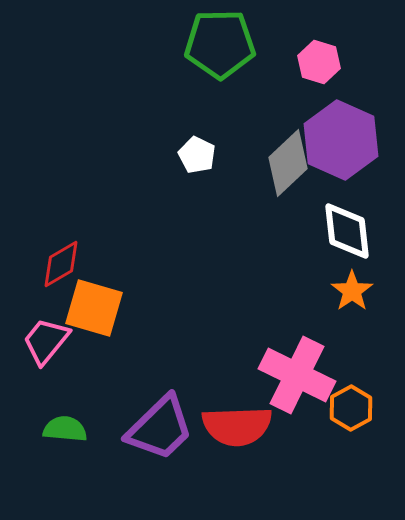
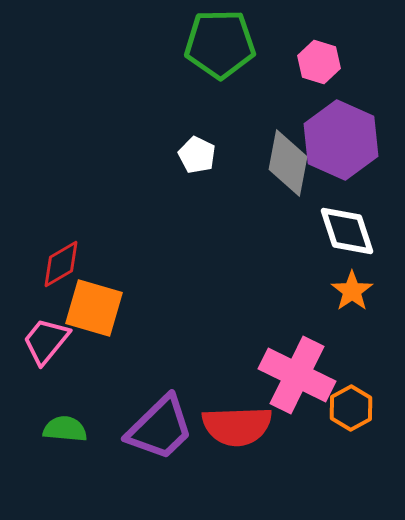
gray diamond: rotated 36 degrees counterclockwise
white diamond: rotated 12 degrees counterclockwise
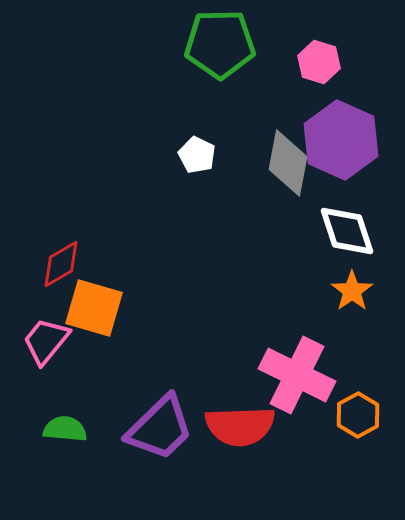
orange hexagon: moved 7 px right, 7 px down
red semicircle: moved 3 px right
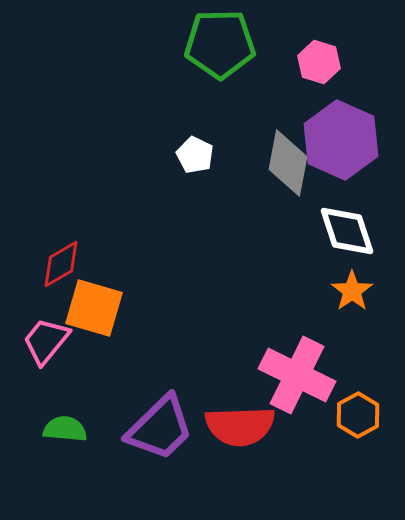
white pentagon: moved 2 px left
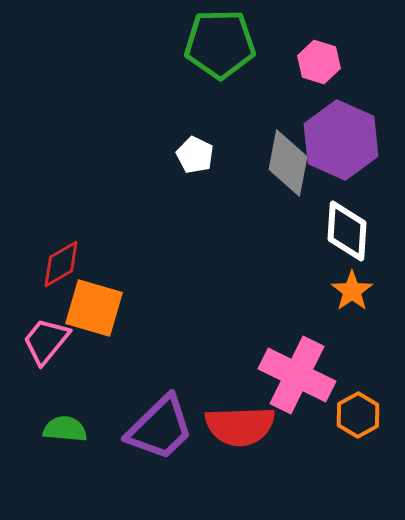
white diamond: rotated 22 degrees clockwise
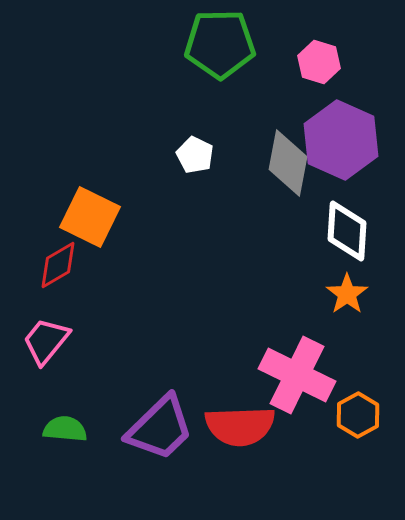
red diamond: moved 3 px left, 1 px down
orange star: moved 5 px left, 3 px down
orange square: moved 4 px left, 91 px up; rotated 10 degrees clockwise
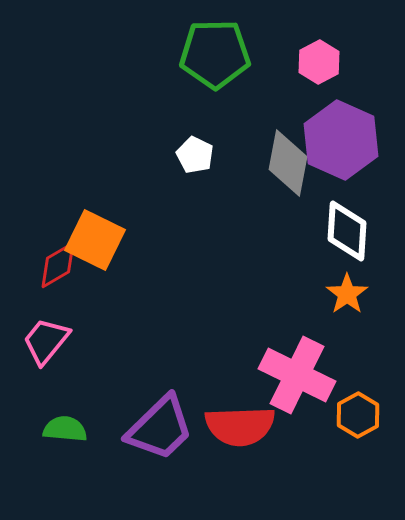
green pentagon: moved 5 px left, 10 px down
pink hexagon: rotated 15 degrees clockwise
orange square: moved 5 px right, 23 px down
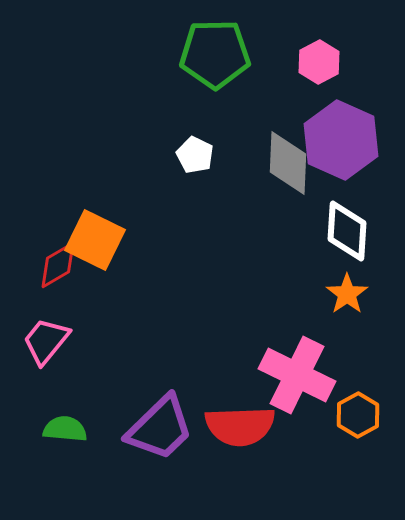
gray diamond: rotated 8 degrees counterclockwise
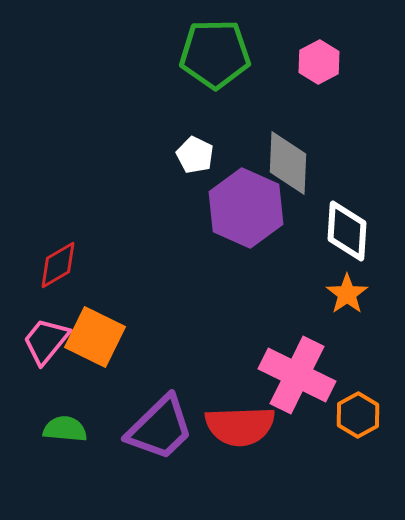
purple hexagon: moved 95 px left, 68 px down
orange square: moved 97 px down
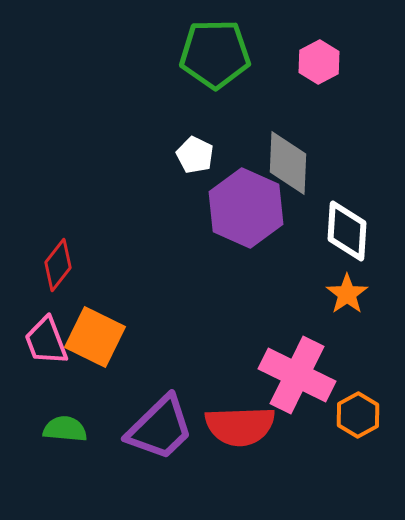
red diamond: rotated 21 degrees counterclockwise
pink trapezoid: rotated 60 degrees counterclockwise
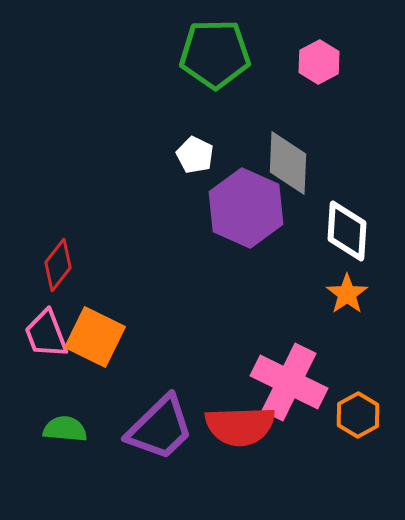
pink trapezoid: moved 7 px up
pink cross: moved 8 px left, 7 px down
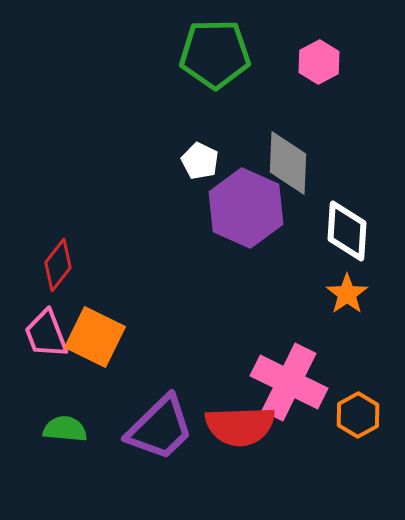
white pentagon: moved 5 px right, 6 px down
